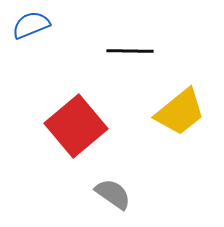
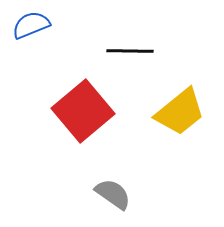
red square: moved 7 px right, 15 px up
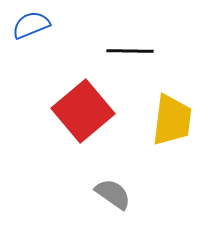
yellow trapezoid: moved 8 px left, 8 px down; rotated 44 degrees counterclockwise
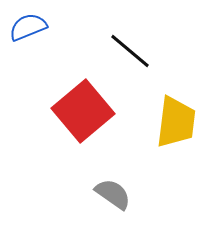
blue semicircle: moved 3 px left, 2 px down
black line: rotated 39 degrees clockwise
yellow trapezoid: moved 4 px right, 2 px down
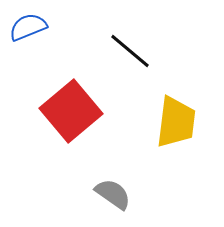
red square: moved 12 px left
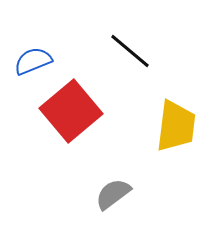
blue semicircle: moved 5 px right, 34 px down
yellow trapezoid: moved 4 px down
gray semicircle: rotated 72 degrees counterclockwise
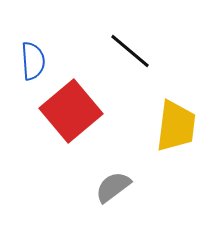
blue semicircle: rotated 108 degrees clockwise
gray semicircle: moved 7 px up
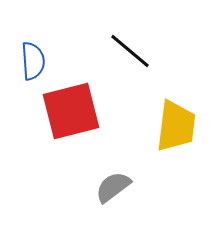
red square: rotated 26 degrees clockwise
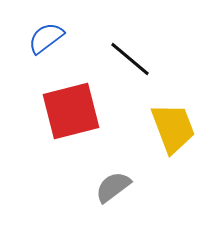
black line: moved 8 px down
blue semicircle: moved 13 px right, 23 px up; rotated 123 degrees counterclockwise
yellow trapezoid: moved 3 px left, 2 px down; rotated 28 degrees counterclockwise
